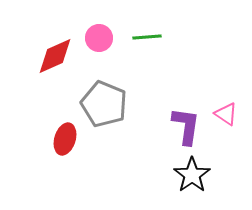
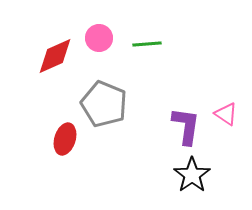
green line: moved 7 px down
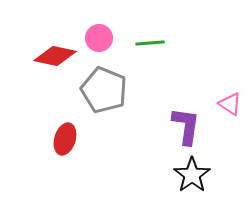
green line: moved 3 px right, 1 px up
red diamond: rotated 36 degrees clockwise
gray pentagon: moved 14 px up
pink triangle: moved 4 px right, 10 px up
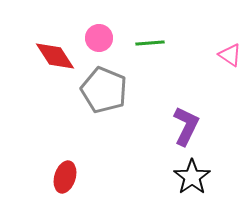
red diamond: rotated 45 degrees clockwise
pink triangle: moved 49 px up
purple L-shape: rotated 18 degrees clockwise
red ellipse: moved 38 px down
black star: moved 2 px down
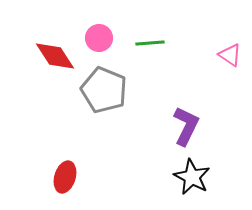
black star: rotated 9 degrees counterclockwise
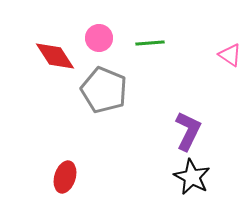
purple L-shape: moved 2 px right, 5 px down
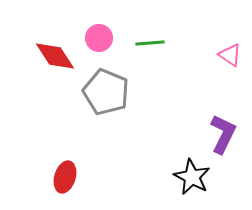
gray pentagon: moved 2 px right, 2 px down
purple L-shape: moved 35 px right, 3 px down
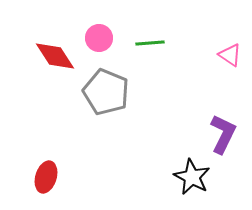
red ellipse: moved 19 px left
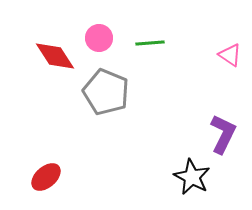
red ellipse: rotated 32 degrees clockwise
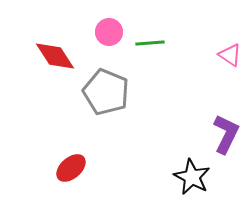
pink circle: moved 10 px right, 6 px up
purple L-shape: moved 3 px right
red ellipse: moved 25 px right, 9 px up
